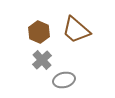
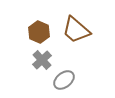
gray ellipse: rotated 25 degrees counterclockwise
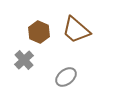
gray cross: moved 18 px left
gray ellipse: moved 2 px right, 3 px up
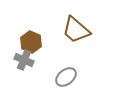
brown hexagon: moved 8 px left, 10 px down
gray cross: rotated 24 degrees counterclockwise
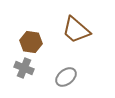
brown hexagon: rotated 15 degrees counterclockwise
gray cross: moved 8 px down
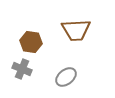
brown trapezoid: rotated 44 degrees counterclockwise
gray cross: moved 2 px left, 1 px down
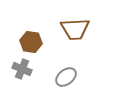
brown trapezoid: moved 1 px left, 1 px up
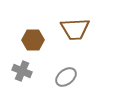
brown hexagon: moved 2 px right, 2 px up; rotated 10 degrees counterclockwise
gray cross: moved 2 px down
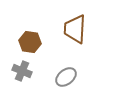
brown trapezoid: rotated 96 degrees clockwise
brown hexagon: moved 3 px left, 2 px down; rotated 10 degrees clockwise
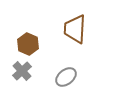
brown hexagon: moved 2 px left, 2 px down; rotated 15 degrees clockwise
gray cross: rotated 24 degrees clockwise
